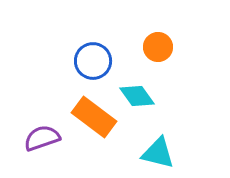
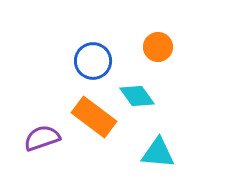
cyan triangle: rotated 9 degrees counterclockwise
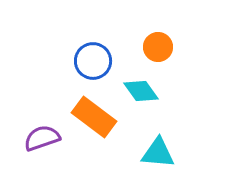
cyan diamond: moved 4 px right, 5 px up
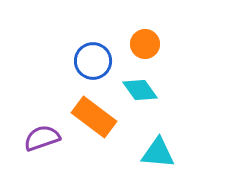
orange circle: moved 13 px left, 3 px up
cyan diamond: moved 1 px left, 1 px up
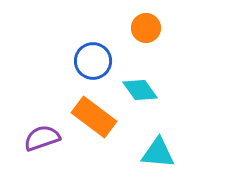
orange circle: moved 1 px right, 16 px up
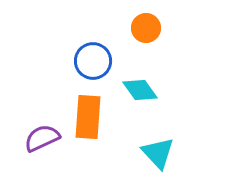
orange rectangle: moved 6 px left; rotated 57 degrees clockwise
purple semicircle: rotated 6 degrees counterclockwise
cyan triangle: rotated 42 degrees clockwise
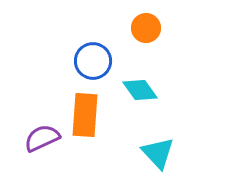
orange rectangle: moved 3 px left, 2 px up
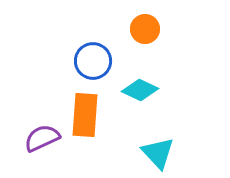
orange circle: moved 1 px left, 1 px down
cyan diamond: rotated 30 degrees counterclockwise
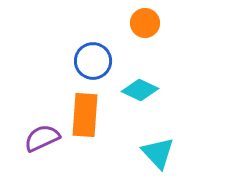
orange circle: moved 6 px up
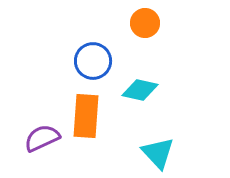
cyan diamond: rotated 12 degrees counterclockwise
orange rectangle: moved 1 px right, 1 px down
